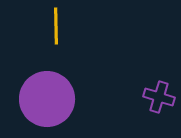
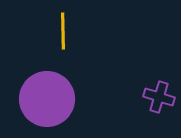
yellow line: moved 7 px right, 5 px down
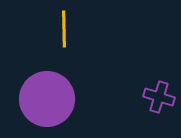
yellow line: moved 1 px right, 2 px up
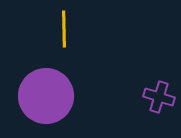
purple circle: moved 1 px left, 3 px up
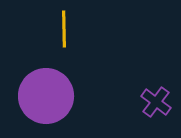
purple cross: moved 3 px left, 5 px down; rotated 20 degrees clockwise
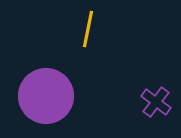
yellow line: moved 24 px right; rotated 12 degrees clockwise
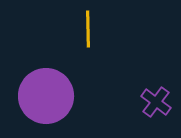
yellow line: rotated 12 degrees counterclockwise
